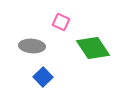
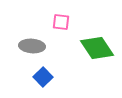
pink square: rotated 18 degrees counterclockwise
green diamond: moved 4 px right
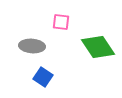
green diamond: moved 1 px right, 1 px up
blue square: rotated 12 degrees counterclockwise
